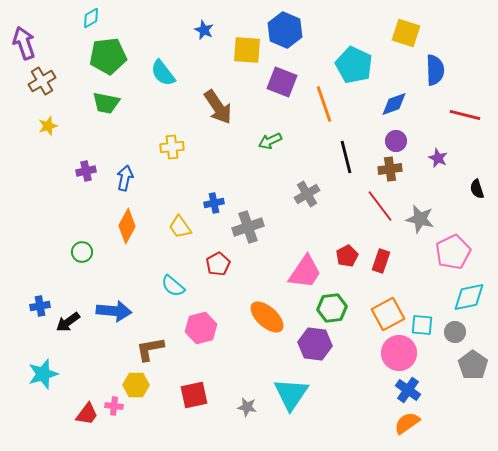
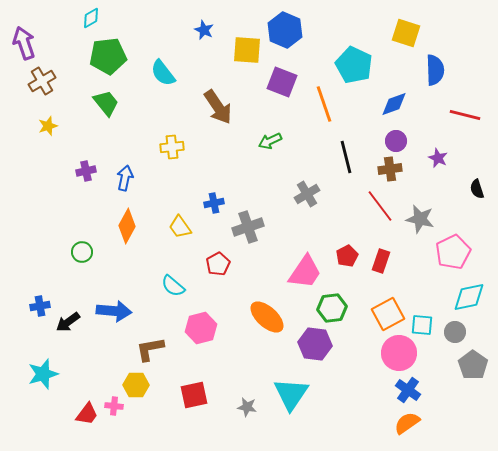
green trapezoid at (106, 103): rotated 140 degrees counterclockwise
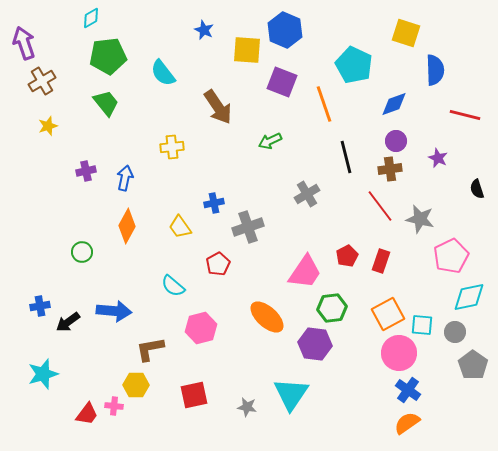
pink pentagon at (453, 252): moved 2 px left, 4 px down
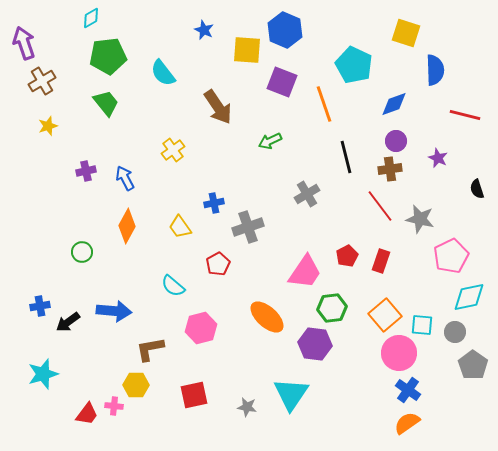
yellow cross at (172, 147): moved 1 px right, 3 px down; rotated 30 degrees counterclockwise
blue arrow at (125, 178): rotated 40 degrees counterclockwise
orange square at (388, 314): moved 3 px left, 1 px down; rotated 12 degrees counterclockwise
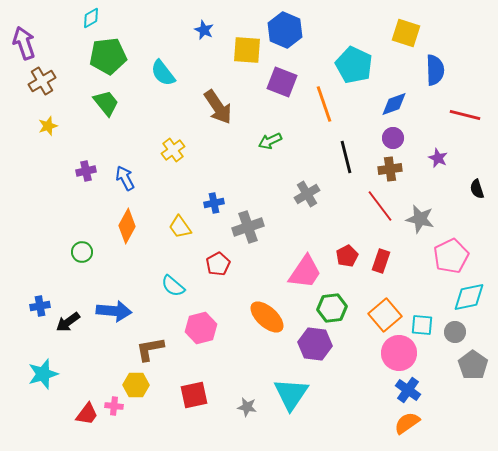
purple circle at (396, 141): moved 3 px left, 3 px up
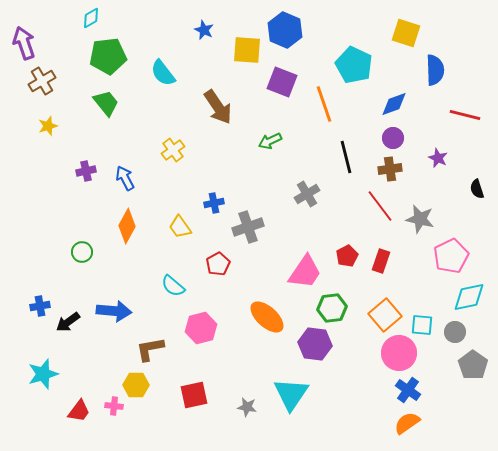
red trapezoid at (87, 414): moved 8 px left, 3 px up
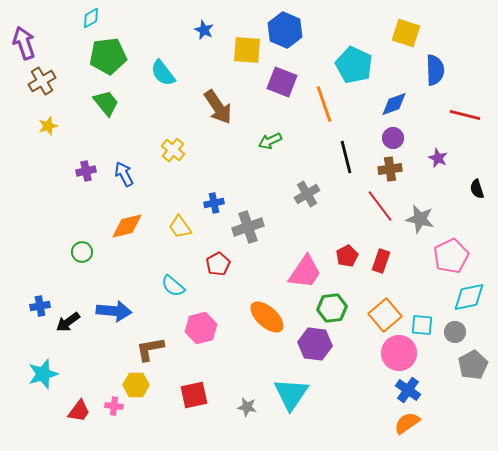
yellow cross at (173, 150): rotated 15 degrees counterclockwise
blue arrow at (125, 178): moved 1 px left, 4 px up
orange diamond at (127, 226): rotated 48 degrees clockwise
gray pentagon at (473, 365): rotated 8 degrees clockwise
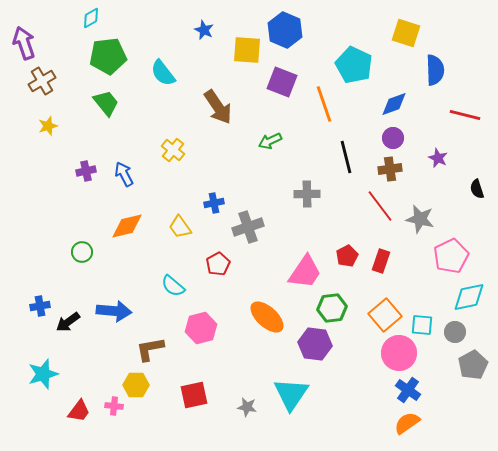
gray cross at (307, 194): rotated 30 degrees clockwise
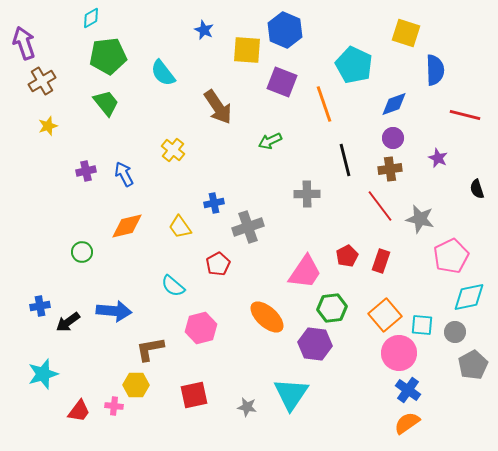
black line at (346, 157): moved 1 px left, 3 px down
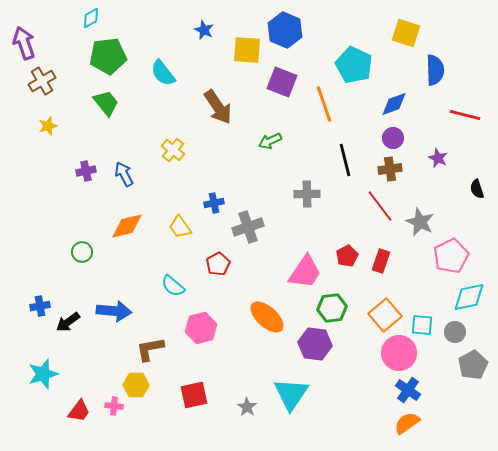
gray star at (420, 219): moved 3 px down; rotated 12 degrees clockwise
gray star at (247, 407): rotated 24 degrees clockwise
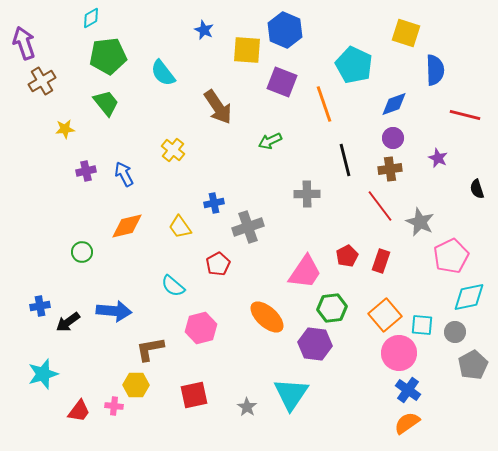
yellow star at (48, 126): moved 17 px right, 3 px down; rotated 12 degrees clockwise
